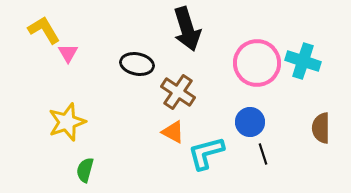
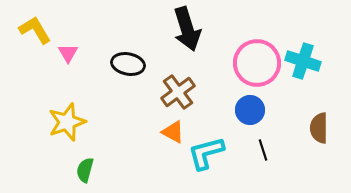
yellow L-shape: moved 9 px left
black ellipse: moved 9 px left
brown cross: rotated 20 degrees clockwise
blue circle: moved 12 px up
brown semicircle: moved 2 px left
black line: moved 4 px up
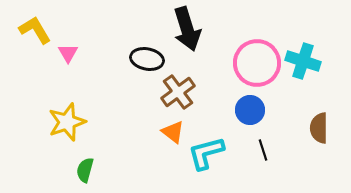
black ellipse: moved 19 px right, 5 px up
orange triangle: rotated 10 degrees clockwise
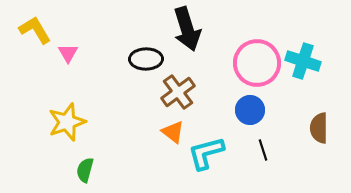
black ellipse: moved 1 px left; rotated 12 degrees counterclockwise
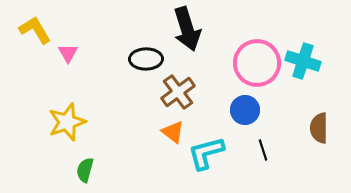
blue circle: moved 5 px left
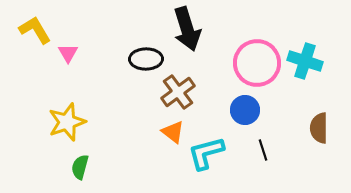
cyan cross: moved 2 px right
green semicircle: moved 5 px left, 3 px up
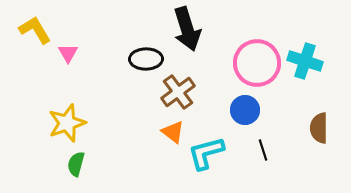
yellow star: moved 1 px down
green semicircle: moved 4 px left, 3 px up
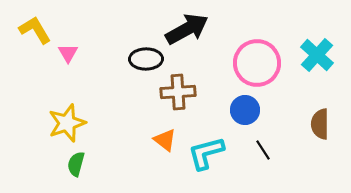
black arrow: rotated 102 degrees counterclockwise
cyan cross: moved 12 px right, 6 px up; rotated 24 degrees clockwise
brown cross: rotated 32 degrees clockwise
brown semicircle: moved 1 px right, 4 px up
orange triangle: moved 8 px left, 8 px down
black line: rotated 15 degrees counterclockwise
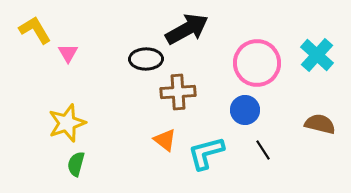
brown semicircle: rotated 104 degrees clockwise
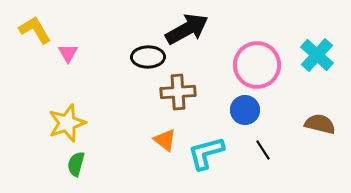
black ellipse: moved 2 px right, 2 px up
pink circle: moved 2 px down
